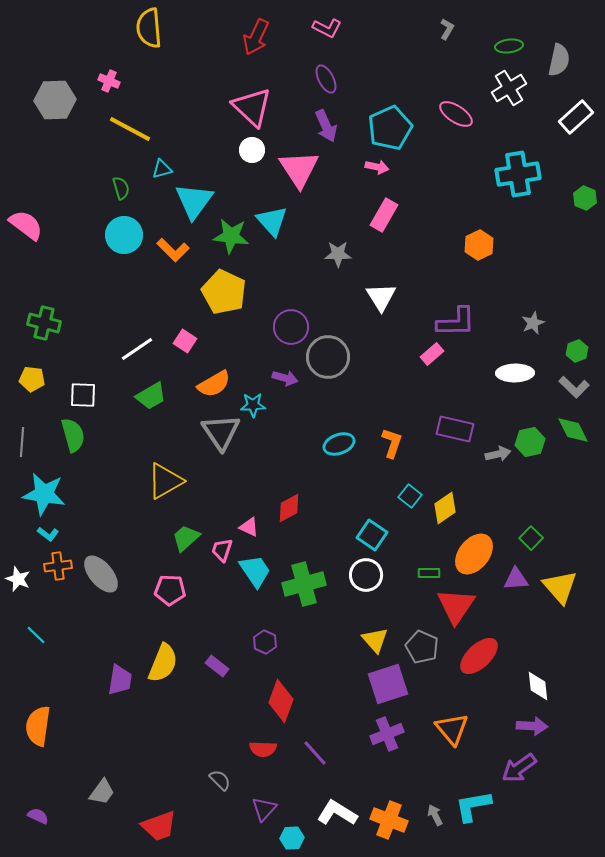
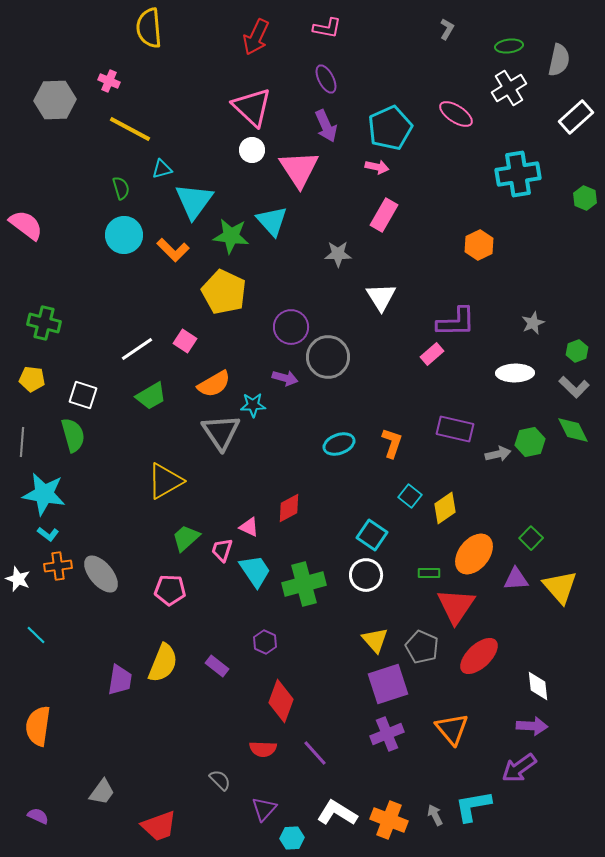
pink L-shape at (327, 28): rotated 16 degrees counterclockwise
white square at (83, 395): rotated 16 degrees clockwise
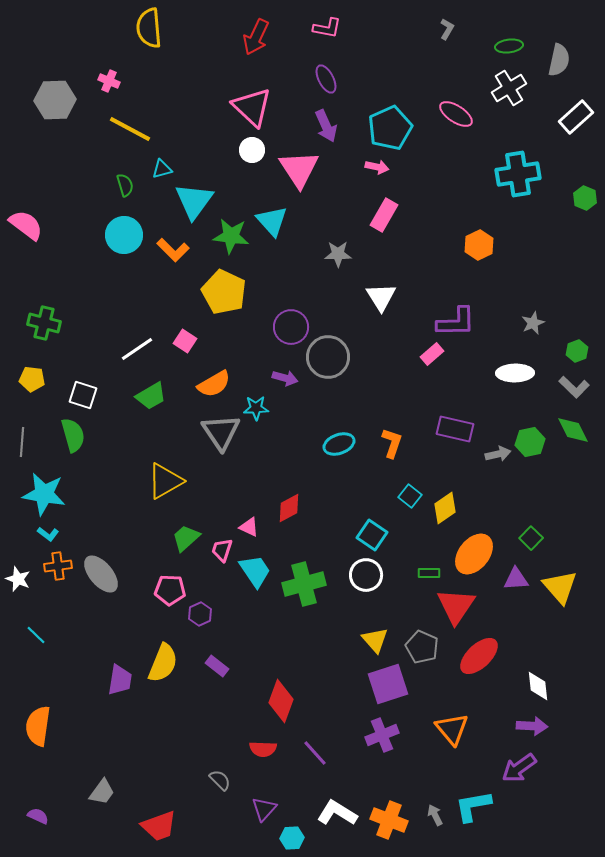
green semicircle at (121, 188): moved 4 px right, 3 px up
cyan star at (253, 405): moved 3 px right, 3 px down
purple hexagon at (265, 642): moved 65 px left, 28 px up; rotated 10 degrees clockwise
purple cross at (387, 734): moved 5 px left, 1 px down
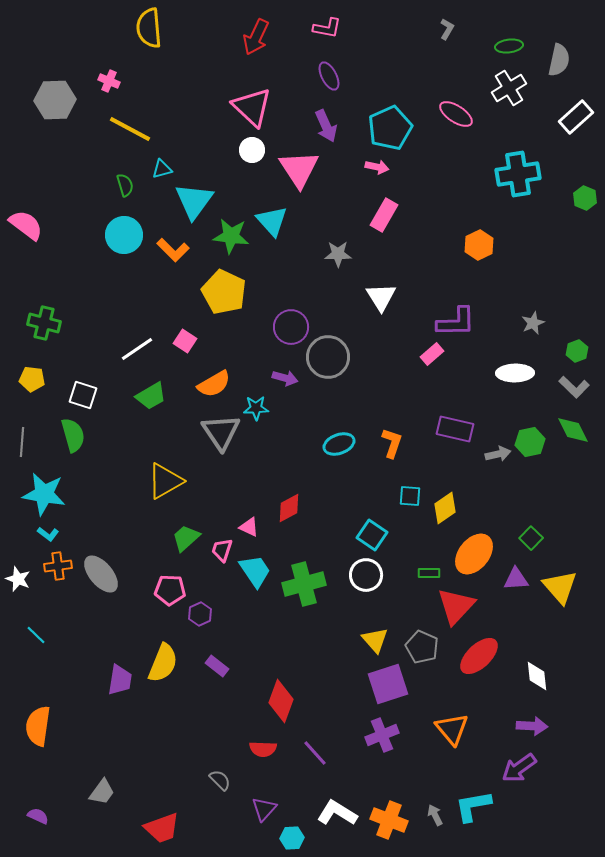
purple ellipse at (326, 79): moved 3 px right, 3 px up
cyan square at (410, 496): rotated 35 degrees counterclockwise
red triangle at (456, 606): rotated 9 degrees clockwise
white diamond at (538, 686): moved 1 px left, 10 px up
red trapezoid at (159, 826): moved 3 px right, 2 px down
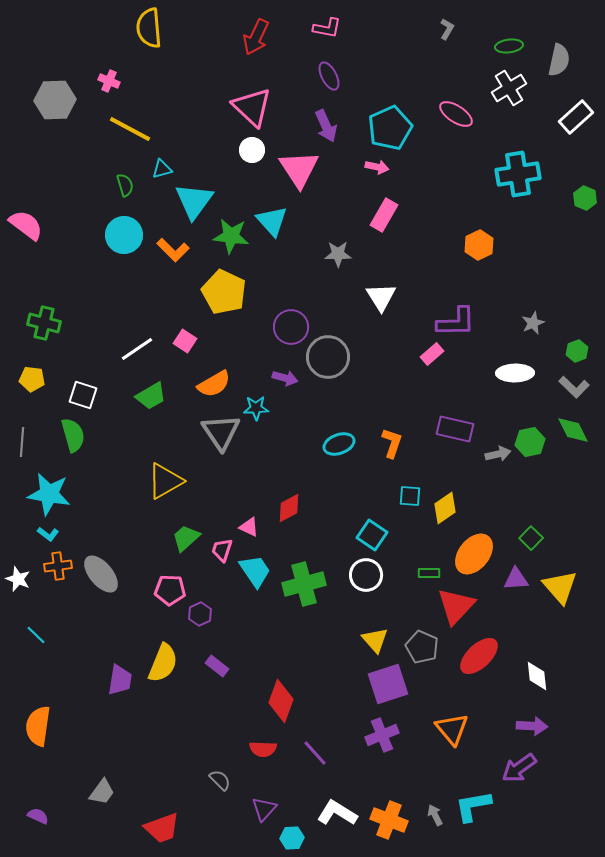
cyan star at (44, 494): moved 5 px right
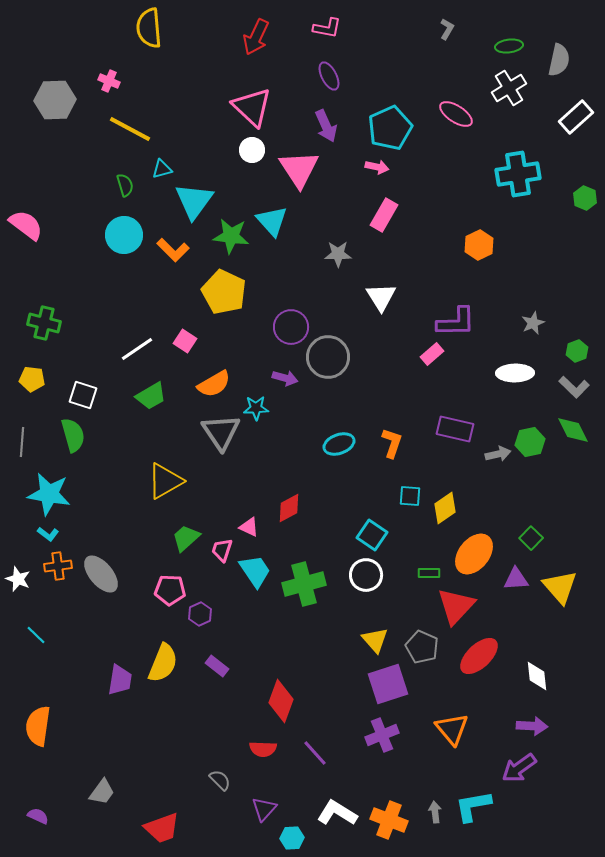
gray arrow at (435, 815): moved 3 px up; rotated 20 degrees clockwise
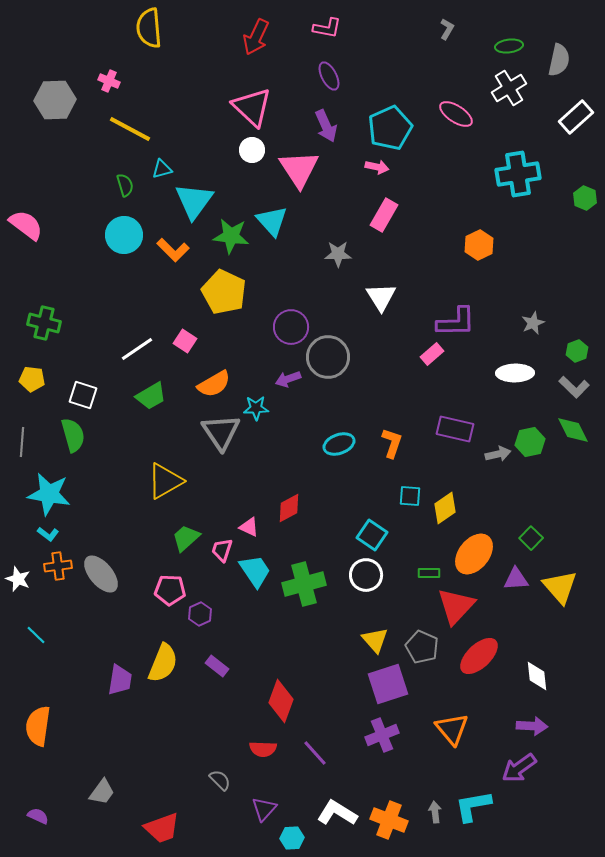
purple arrow at (285, 378): moved 3 px right, 1 px down; rotated 145 degrees clockwise
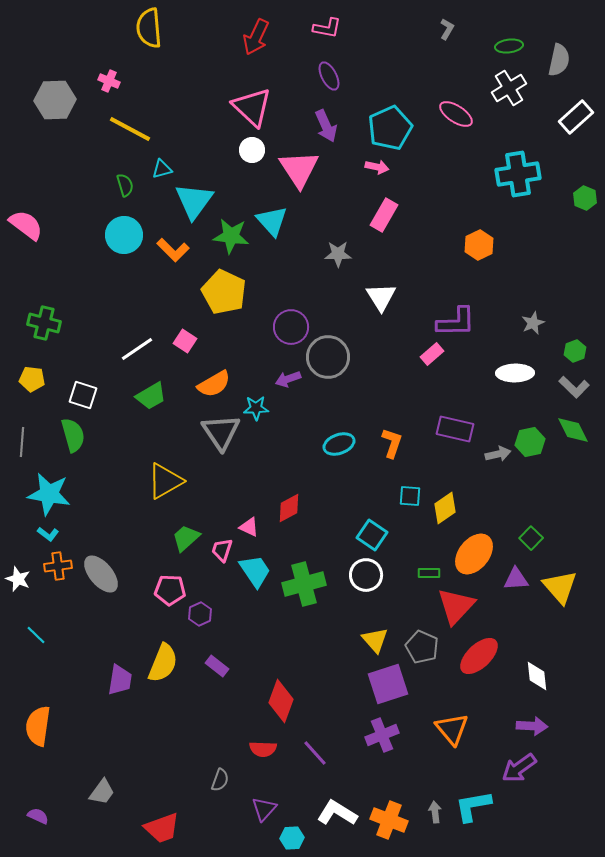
green hexagon at (577, 351): moved 2 px left
gray semicircle at (220, 780): rotated 65 degrees clockwise
